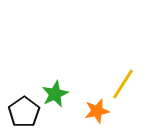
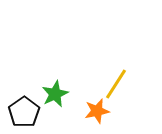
yellow line: moved 7 px left
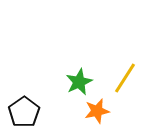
yellow line: moved 9 px right, 6 px up
green star: moved 24 px right, 12 px up
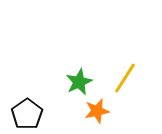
black pentagon: moved 3 px right, 2 px down
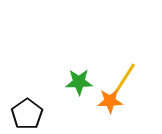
green star: rotated 24 degrees clockwise
orange star: moved 13 px right, 10 px up; rotated 10 degrees clockwise
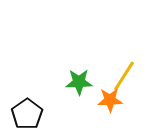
yellow line: moved 1 px left, 2 px up
orange star: moved 1 px up
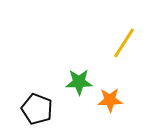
yellow line: moved 33 px up
black pentagon: moved 10 px right, 5 px up; rotated 16 degrees counterclockwise
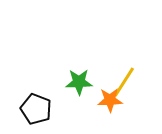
yellow line: moved 39 px down
black pentagon: moved 1 px left
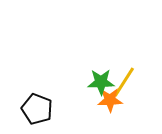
green star: moved 22 px right
black pentagon: moved 1 px right
